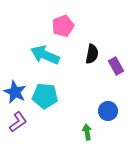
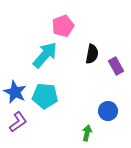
cyan arrow: rotated 108 degrees clockwise
green arrow: moved 1 px down; rotated 21 degrees clockwise
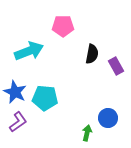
pink pentagon: rotated 20 degrees clockwise
cyan arrow: moved 16 px left, 4 px up; rotated 28 degrees clockwise
cyan pentagon: moved 2 px down
blue circle: moved 7 px down
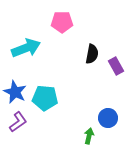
pink pentagon: moved 1 px left, 4 px up
cyan arrow: moved 3 px left, 3 px up
green arrow: moved 2 px right, 3 px down
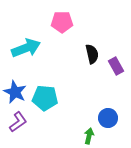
black semicircle: rotated 24 degrees counterclockwise
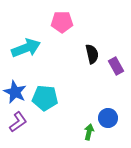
green arrow: moved 4 px up
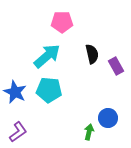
cyan arrow: moved 21 px right, 8 px down; rotated 20 degrees counterclockwise
cyan pentagon: moved 4 px right, 8 px up
purple L-shape: moved 10 px down
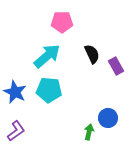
black semicircle: rotated 12 degrees counterclockwise
purple L-shape: moved 2 px left, 1 px up
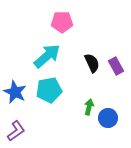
black semicircle: moved 9 px down
cyan pentagon: rotated 15 degrees counterclockwise
green arrow: moved 25 px up
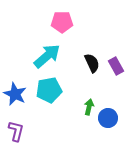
blue star: moved 2 px down
purple L-shape: rotated 40 degrees counterclockwise
